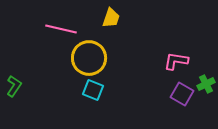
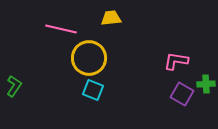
yellow trapezoid: rotated 115 degrees counterclockwise
green cross: rotated 24 degrees clockwise
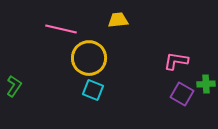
yellow trapezoid: moved 7 px right, 2 px down
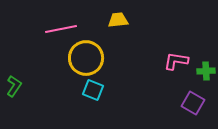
pink line: rotated 24 degrees counterclockwise
yellow circle: moved 3 px left
green cross: moved 13 px up
purple square: moved 11 px right, 9 px down
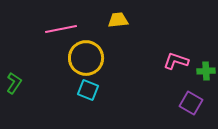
pink L-shape: rotated 10 degrees clockwise
green L-shape: moved 3 px up
cyan square: moved 5 px left
purple square: moved 2 px left
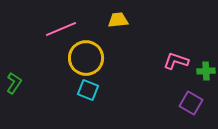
pink line: rotated 12 degrees counterclockwise
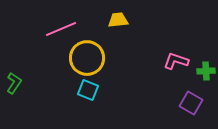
yellow circle: moved 1 px right
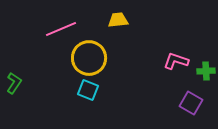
yellow circle: moved 2 px right
